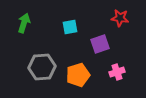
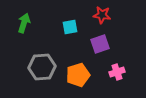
red star: moved 18 px left, 3 px up
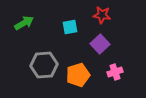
green arrow: rotated 42 degrees clockwise
purple square: rotated 24 degrees counterclockwise
gray hexagon: moved 2 px right, 2 px up
pink cross: moved 2 px left
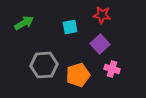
pink cross: moved 3 px left, 3 px up; rotated 35 degrees clockwise
